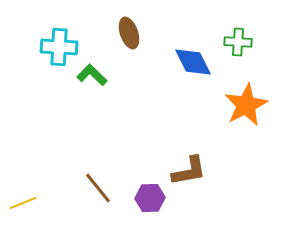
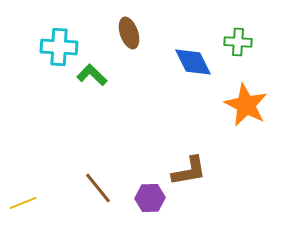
orange star: rotated 18 degrees counterclockwise
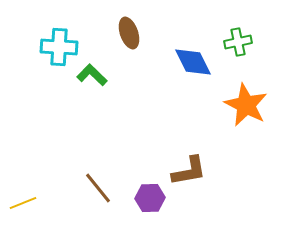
green cross: rotated 16 degrees counterclockwise
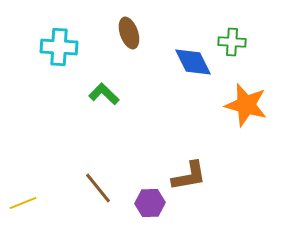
green cross: moved 6 px left; rotated 16 degrees clockwise
green L-shape: moved 12 px right, 19 px down
orange star: rotated 12 degrees counterclockwise
brown L-shape: moved 5 px down
purple hexagon: moved 5 px down
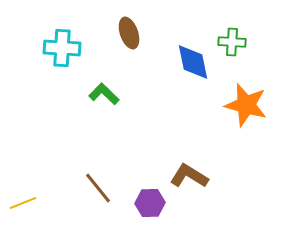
cyan cross: moved 3 px right, 1 px down
blue diamond: rotated 15 degrees clockwise
brown L-shape: rotated 138 degrees counterclockwise
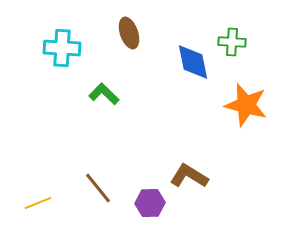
yellow line: moved 15 px right
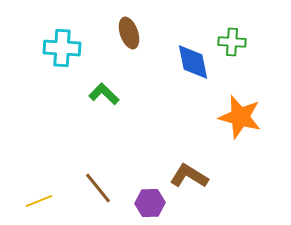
orange star: moved 6 px left, 12 px down
yellow line: moved 1 px right, 2 px up
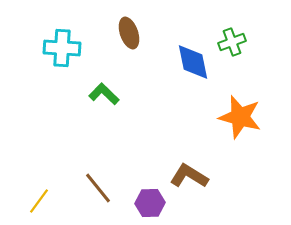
green cross: rotated 24 degrees counterclockwise
yellow line: rotated 32 degrees counterclockwise
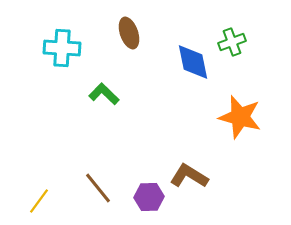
purple hexagon: moved 1 px left, 6 px up
